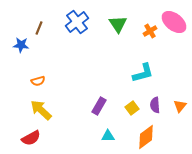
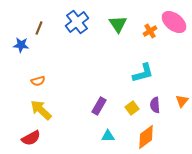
orange triangle: moved 2 px right, 5 px up
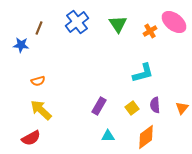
orange triangle: moved 7 px down
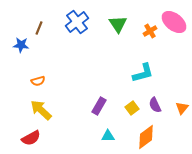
purple semicircle: rotated 21 degrees counterclockwise
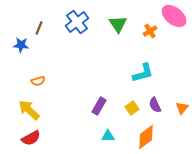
pink ellipse: moved 6 px up
yellow arrow: moved 12 px left
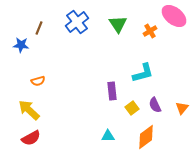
purple rectangle: moved 13 px right, 15 px up; rotated 36 degrees counterclockwise
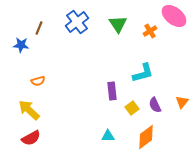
orange triangle: moved 6 px up
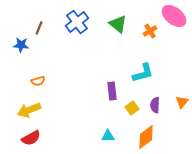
green triangle: rotated 18 degrees counterclockwise
purple semicircle: rotated 28 degrees clockwise
yellow arrow: rotated 65 degrees counterclockwise
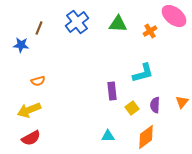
green triangle: rotated 36 degrees counterclockwise
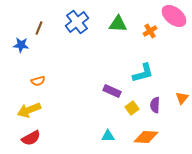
purple rectangle: rotated 60 degrees counterclockwise
orange triangle: moved 4 px up
orange diamond: rotated 40 degrees clockwise
